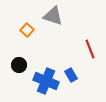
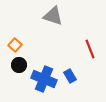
orange square: moved 12 px left, 15 px down
blue rectangle: moved 1 px left, 1 px down
blue cross: moved 2 px left, 2 px up
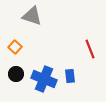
gray triangle: moved 21 px left
orange square: moved 2 px down
black circle: moved 3 px left, 9 px down
blue rectangle: rotated 24 degrees clockwise
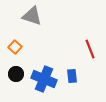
blue rectangle: moved 2 px right
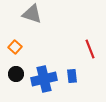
gray triangle: moved 2 px up
blue cross: rotated 35 degrees counterclockwise
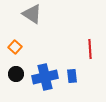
gray triangle: rotated 15 degrees clockwise
red line: rotated 18 degrees clockwise
blue cross: moved 1 px right, 2 px up
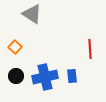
black circle: moved 2 px down
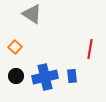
red line: rotated 12 degrees clockwise
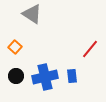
red line: rotated 30 degrees clockwise
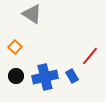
red line: moved 7 px down
blue rectangle: rotated 24 degrees counterclockwise
